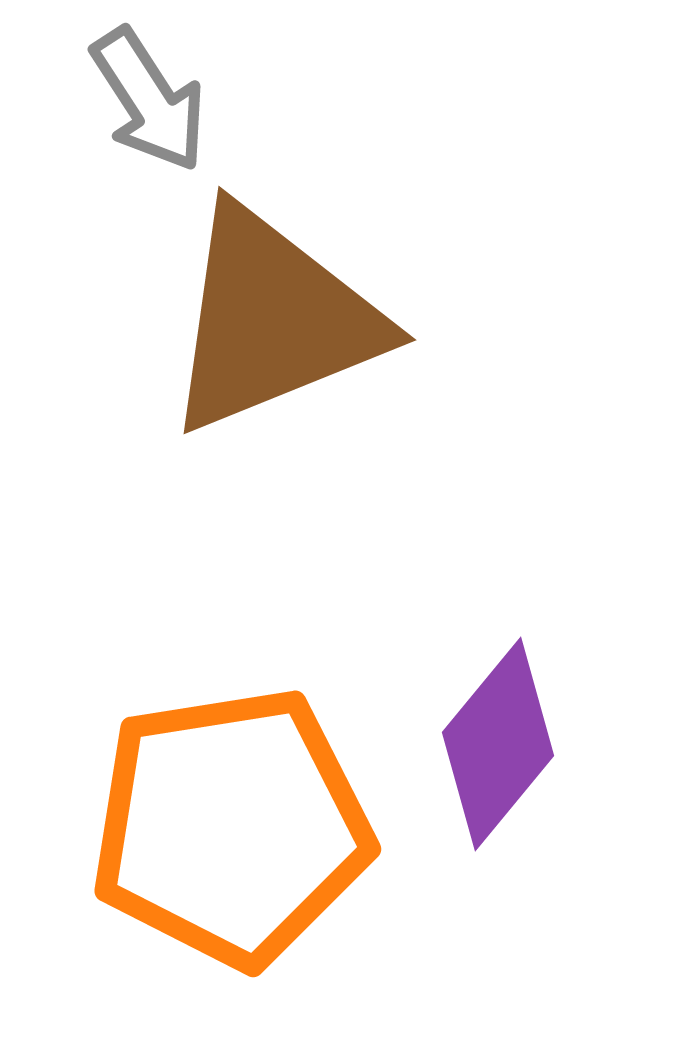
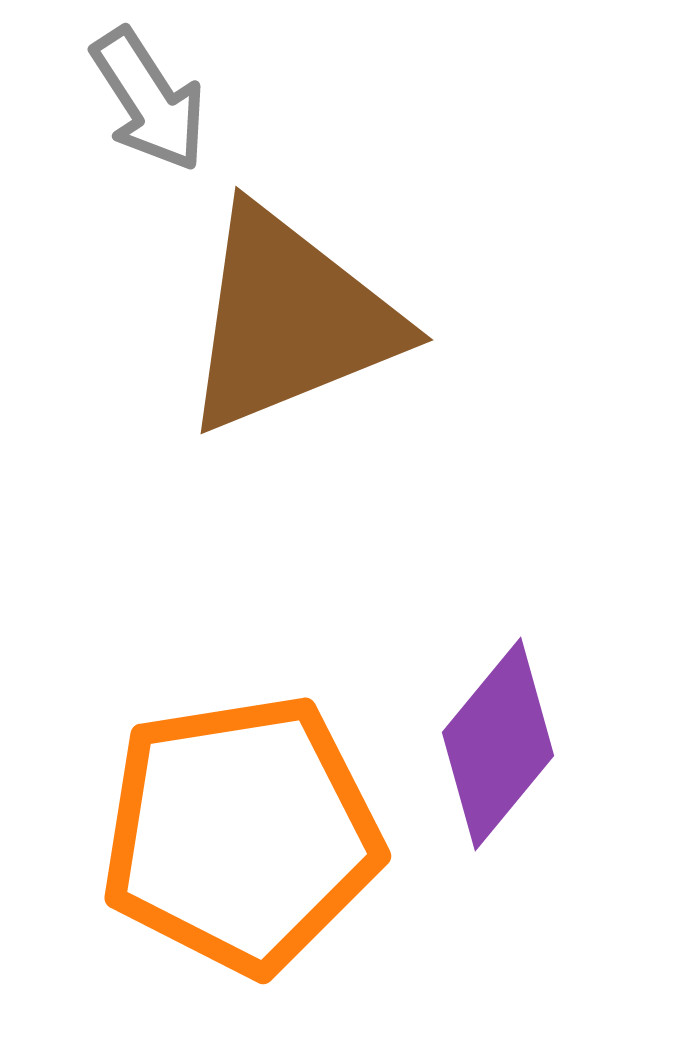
brown triangle: moved 17 px right
orange pentagon: moved 10 px right, 7 px down
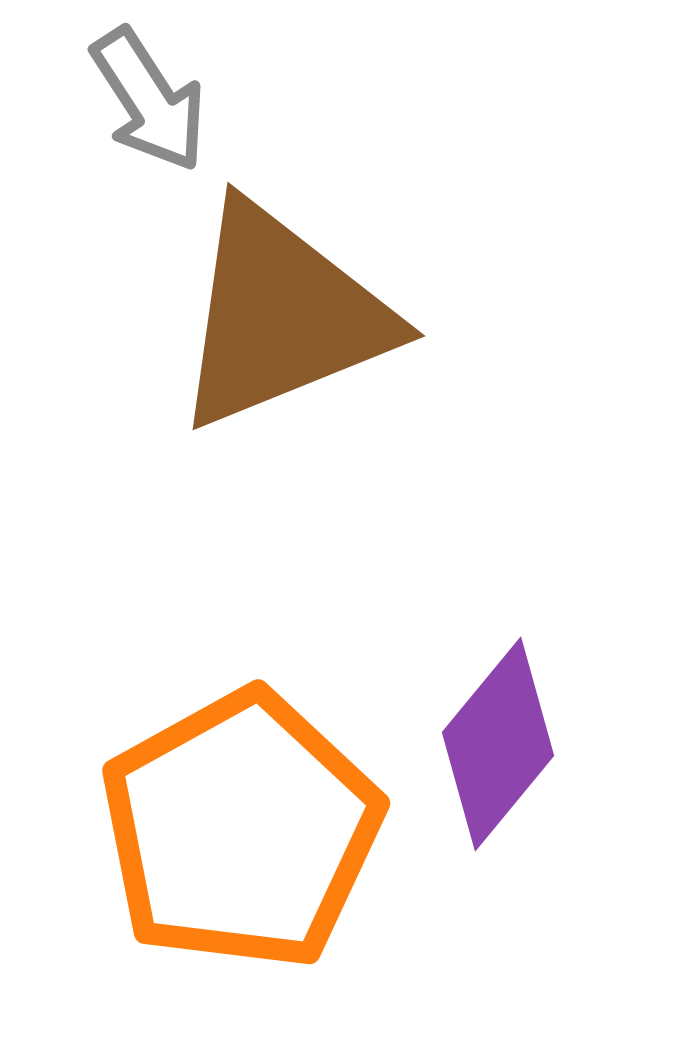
brown triangle: moved 8 px left, 4 px up
orange pentagon: moved 4 px up; rotated 20 degrees counterclockwise
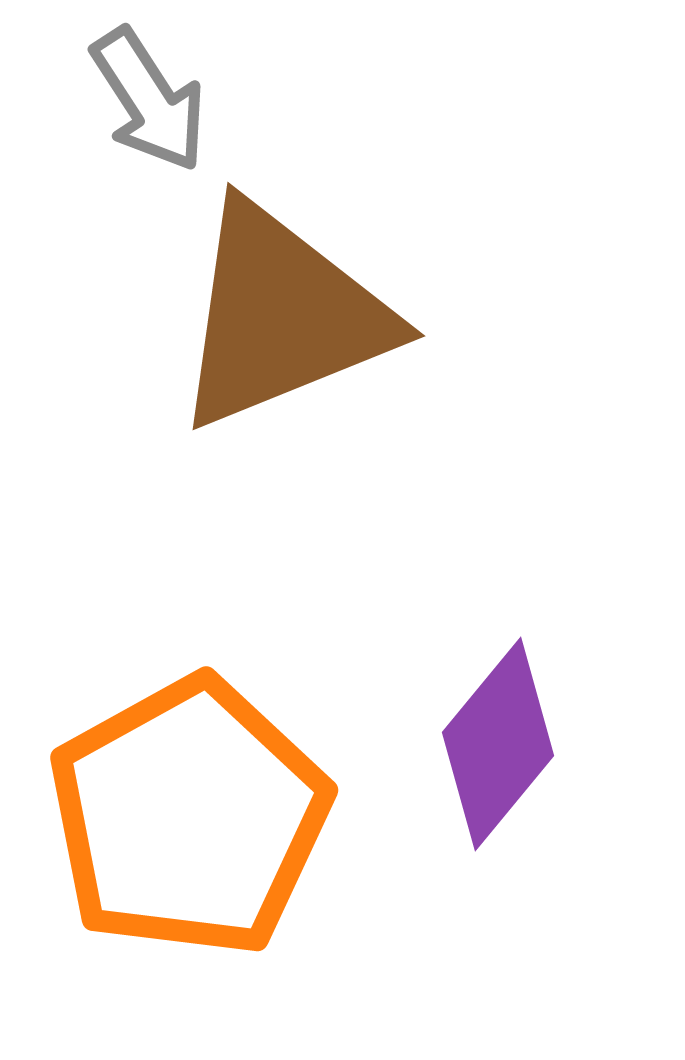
orange pentagon: moved 52 px left, 13 px up
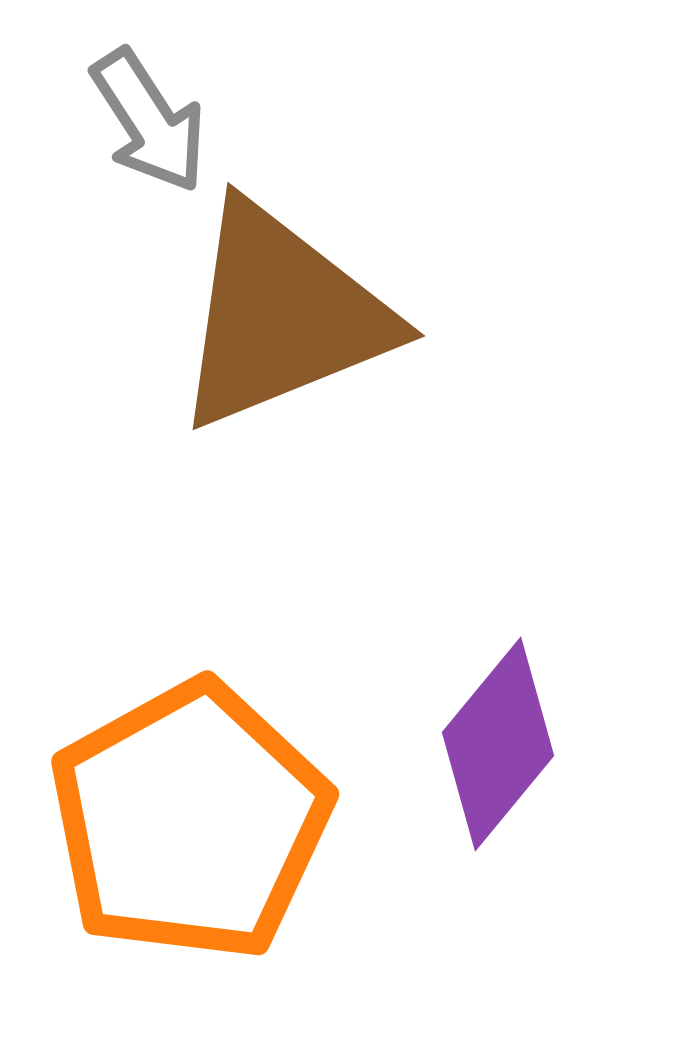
gray arrow: moved 21 px down
orange pentagon: moved 1 px right, 4 px down
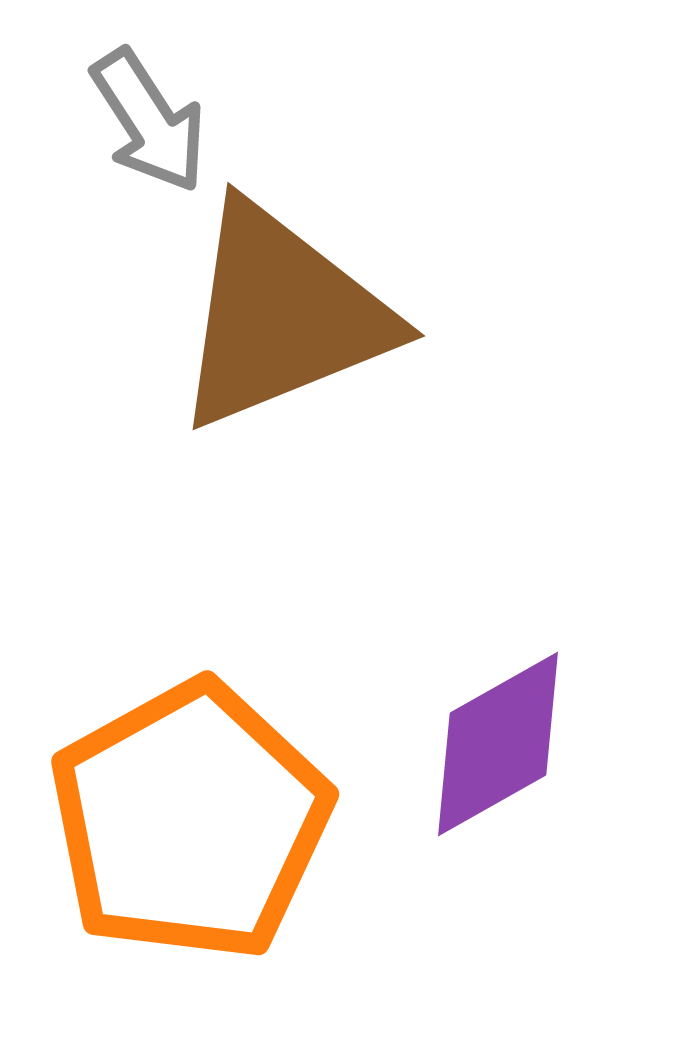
purple diamond: rotated 21 degrees clockwise
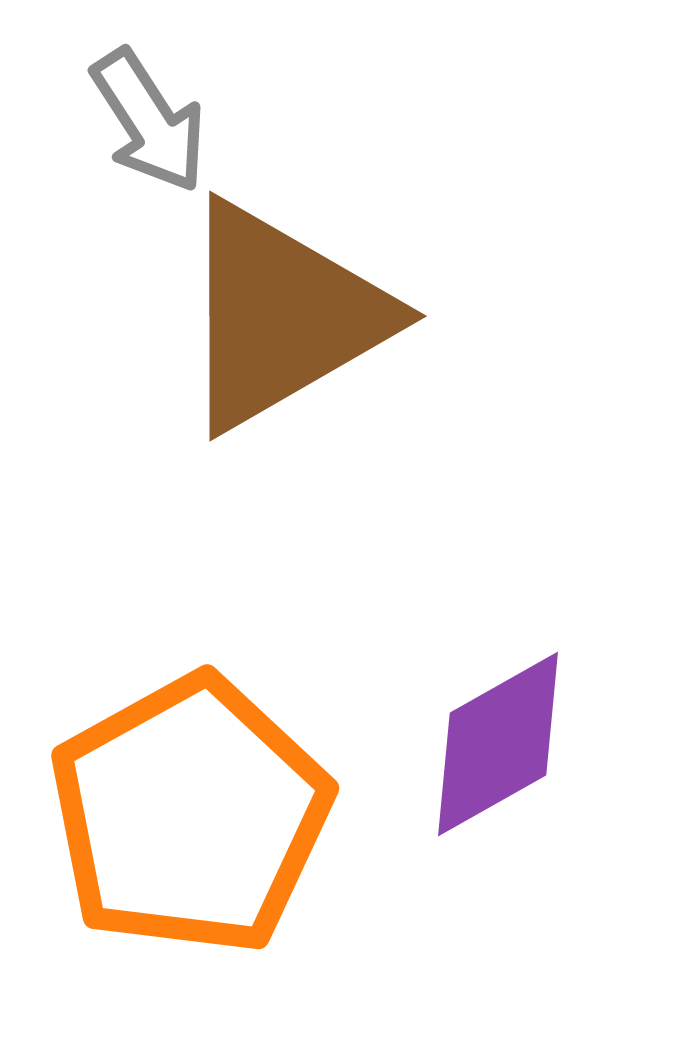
brown triangle: rotated 8 degrees counterclockwise
orange pentagon: moved 6 px up
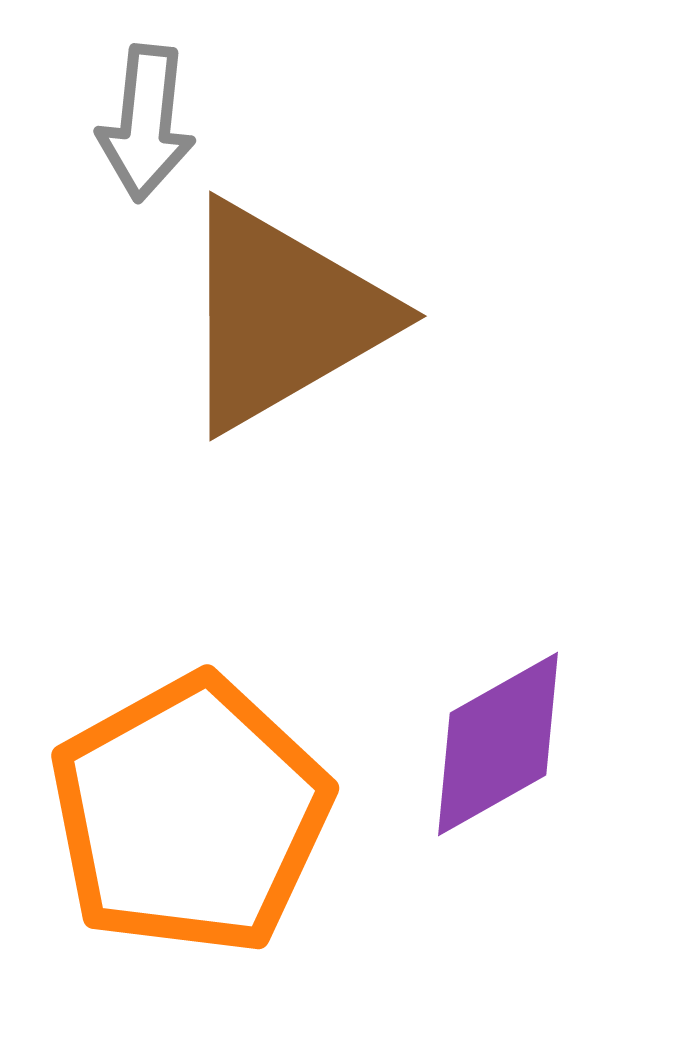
gray arrow: moved 3 px left, 2 px down; rotated 39 degrees clockwise
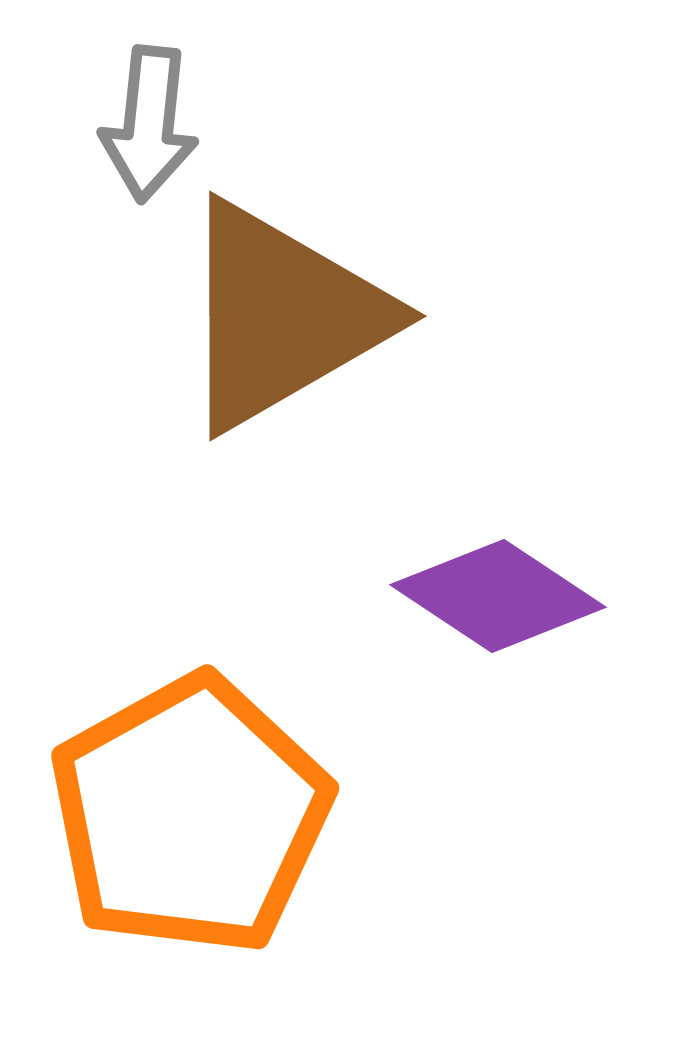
gray arrow: moved 3 px right, 1 px down
purple diamond: moved 148 px up; rotated 63 degrees clockwise
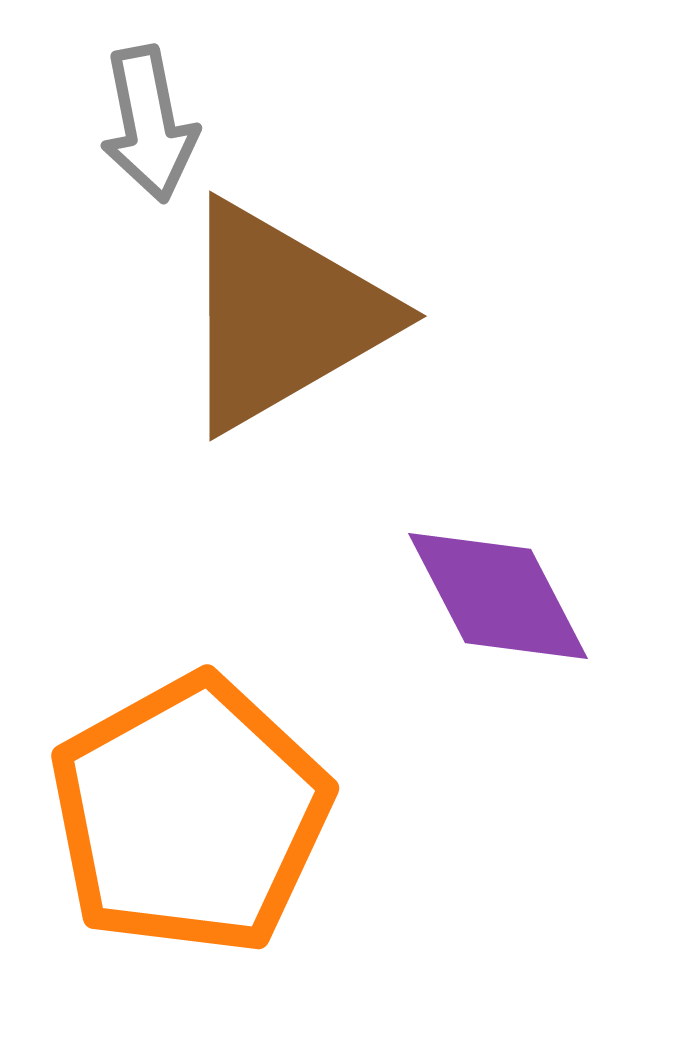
gray arrow: rotated 17 degrees counterclockwise
purple diamond: rotated 29 degrees clockwise
